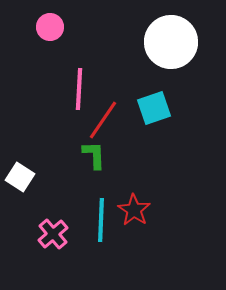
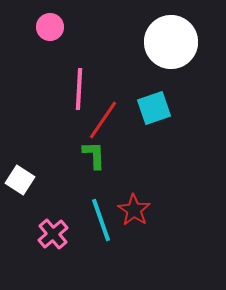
white square: moved 3 px down
cyan line: rotated 21 degrees counterclockwise
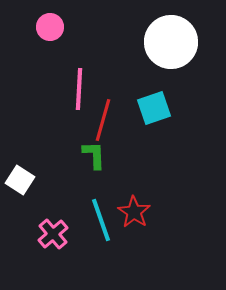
red line: rotated 18 degrees counterclockwise
red star: moved 2 px down
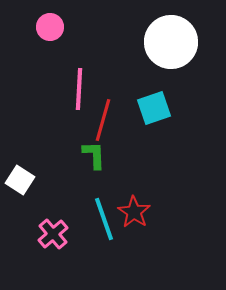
cyan line: moved 3 px right, 1 px up
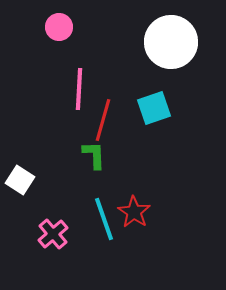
pink circle: moved 9 px right
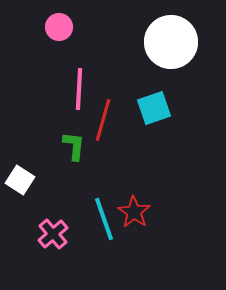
green L-shape: moved 20 px left, 9 px up; rotated 8 degrees clockwise
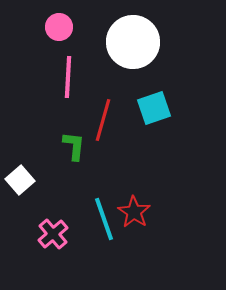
white circle: moved 38 px left
pink line: moved 11 px left, 12 px up
white square: rotated 16 degrees clockwise
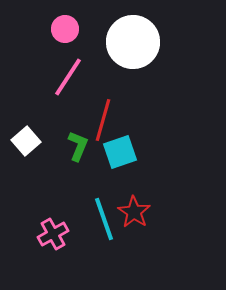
pink circle: moved 6 px right, 2 px down
pink line: rotated 30 degrees clockwise
cyan square: moved 34 px left, 44 px down
green L-shape: moved 4 px right; rotated 16 degrees clockwise
white square: moved 6 px right, 39 px up
pink cross: rotated 12 degrees clockwise
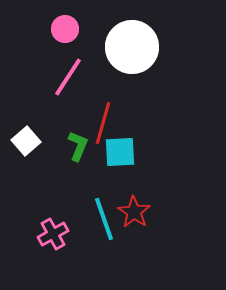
white circle: moved 1 px left, 5 px down
red line: moved 3 px down
cyan square: rotated 16 degrees clockwise
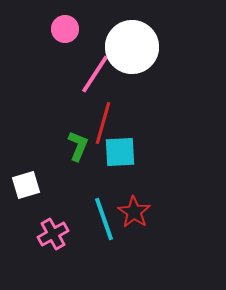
pink line: moved 27 px right, 3 px up
white square: moved 44 px down; rotated 24 degrees clockwise
